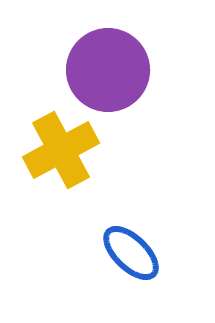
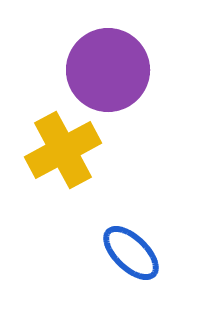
yellow cross: moved 2 px right
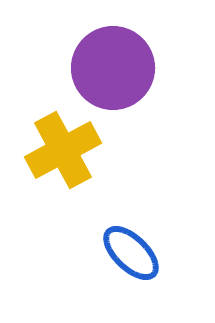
purple circle: moved 5 px right, 2 px up
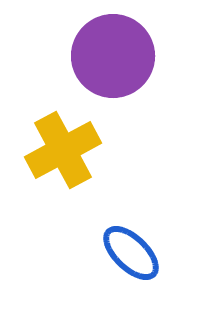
purple circle: moved 12 px up
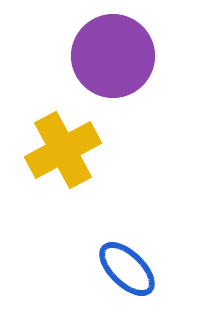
blue ellipse: moved 4 px left, 16 px down
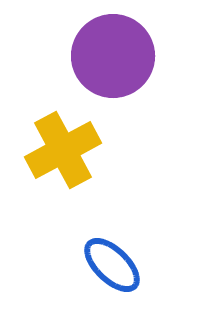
blue ellipse: moved 15 px left, 4 px up
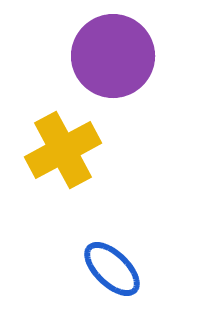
blue ellipse: moved 4 px down
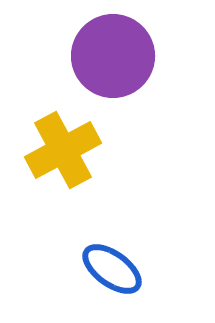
blue ellipse: rotated 8 degrees counterclockwise
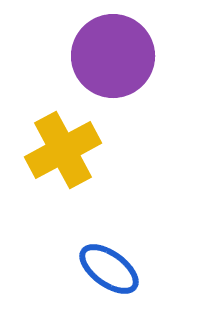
blue ellipse: moved 3 px left
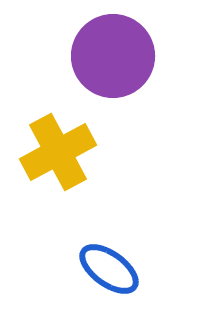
yellow cross: moved 5 px left, 2 px down
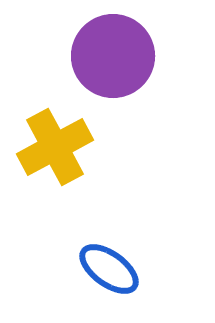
yellow cross: moved 3 px left, 5 px up
